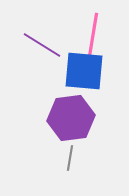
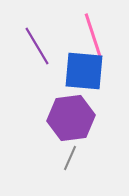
pink line: rotated 27 degrees counterclockwise
purple line: moved 5 px left, 1 px down; rotated 27 degrees clockwise
gray line: rotated 15 degrees clockwise
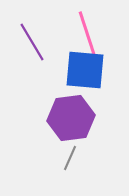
pink line: moved 6 px left, 2 px up
purple line: moved 5 px left, 4 px up
blue square: moved 1 px right, 1 px up
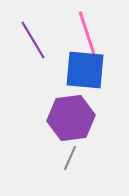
purple line: moved 1 px right, 2 px up
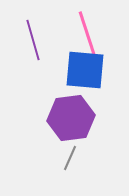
purple line: rotated 15 degrees clockwise
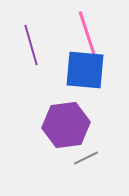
purple line: moved 2 px left, 5 px down
purple hexagon: moved 5 px left, 7 px down
gray line: moved 16 px right; rotated 40 degrees clockwise
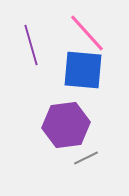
pink line: rotated 24 degrees counterclockwise
blue square: moved 2 px left
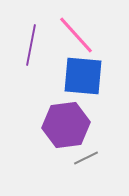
pink line: moved 11 px left, 2 px down
purple line: rotated 27 degrees clockwise
blue square: moved 6 px down
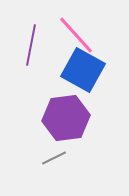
blue square: moved 6 px up; rotated 24 degrees clockwise
purple hexagon: moved 7 px up
gray line: moved 32 px left
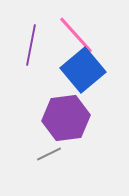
blue square: rotated 21 degrees clockwise
gray line: moved 5 px left, 4 px up
